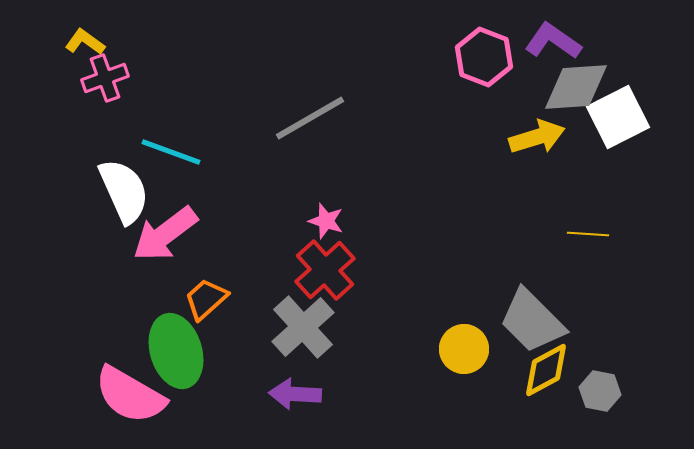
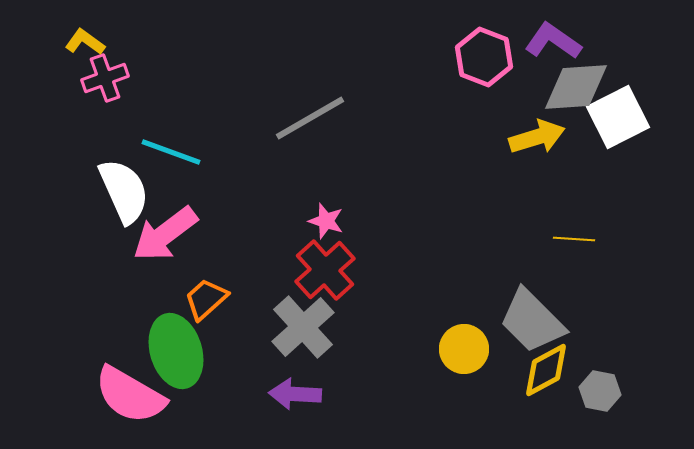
yellow line: moved 14 px left, 5 px down
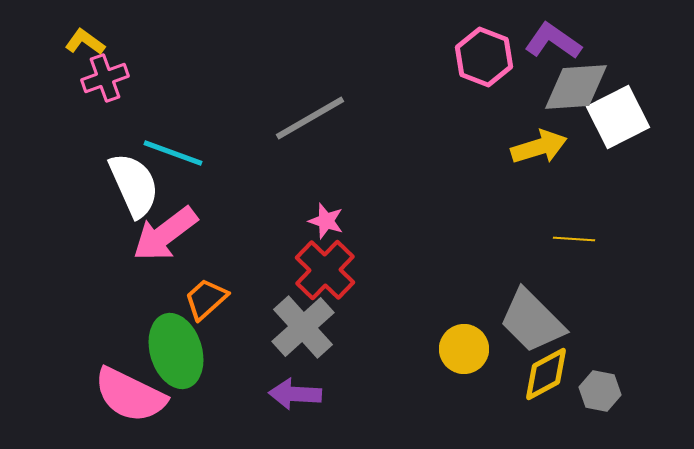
yellow arrow: moved 2 px right, 10 px down
cyan line: moved 2 px right, 1 px down
white semicircle: moved 10 px right, 6 px up
red cross: rotated 4 degrees counterclockwise
yellow diamond: moved 4 px down
pink semicircle: rotated 4 degrees counterclockwise
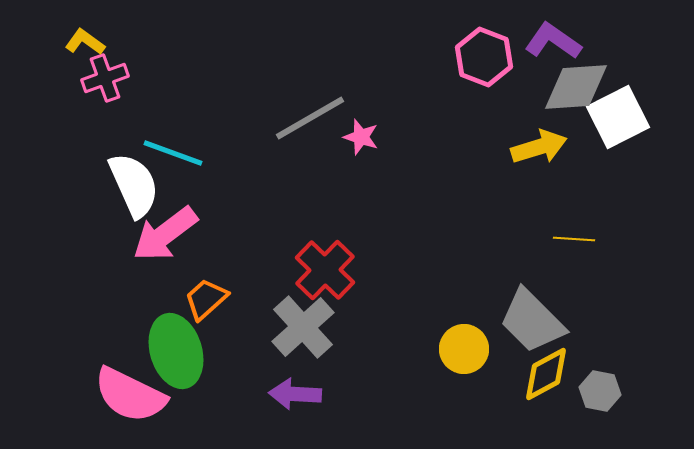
pink star: moved 35 px right, 84 px up
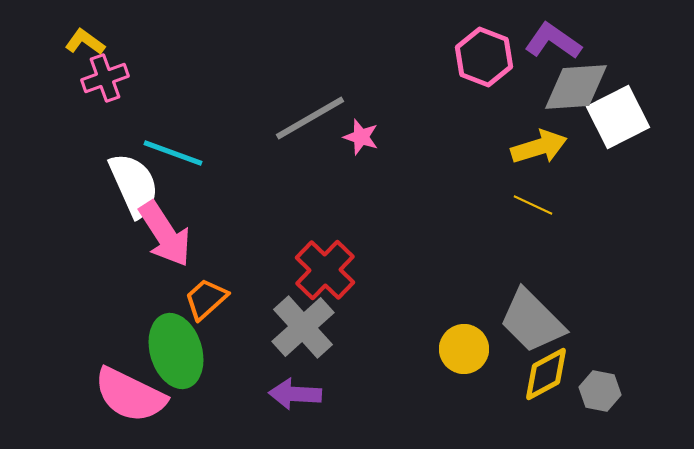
pink arrow: rotated 86 degrees counterclockwise
yellow line: moved 41 px left, 34 px up; rotated 21 degrees clockwise
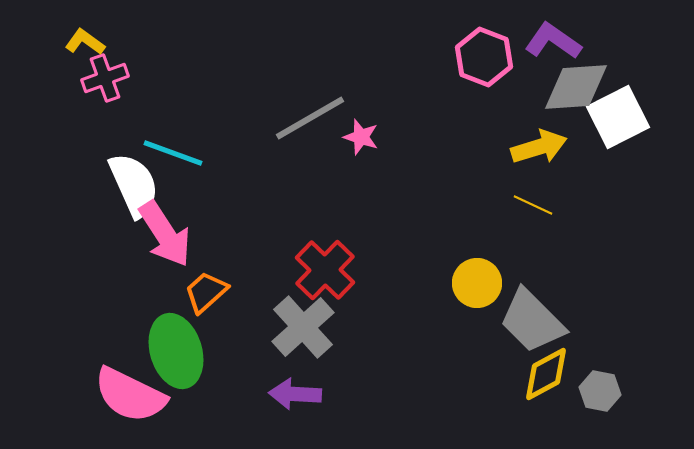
orange trapezoid: moved 7 px up
yellow circle: moved 13 px right, 66 px up
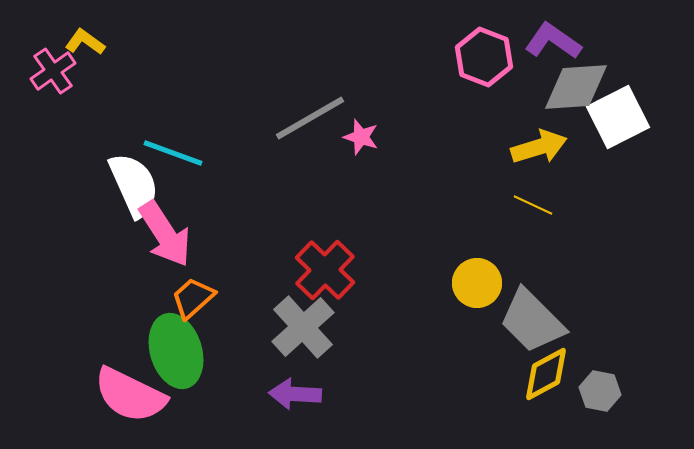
pink cross: moved 52 px left, 7 px up; rotated 15 degrees counterclockwise
orange trapezoid: moved 13 px left, 6 px down
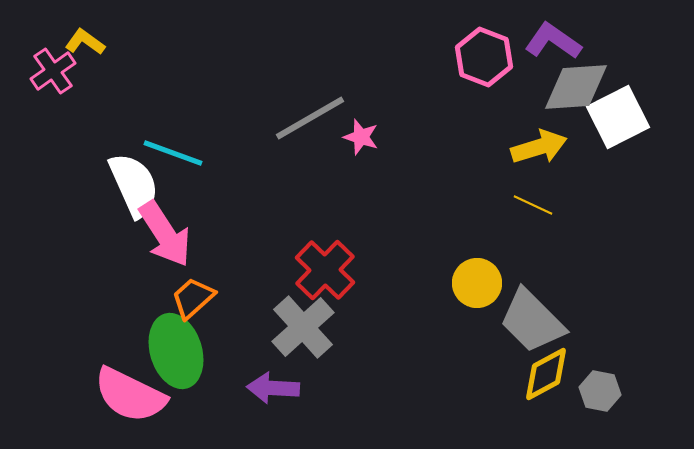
purple arrow: moved 22 px left, 6 px up
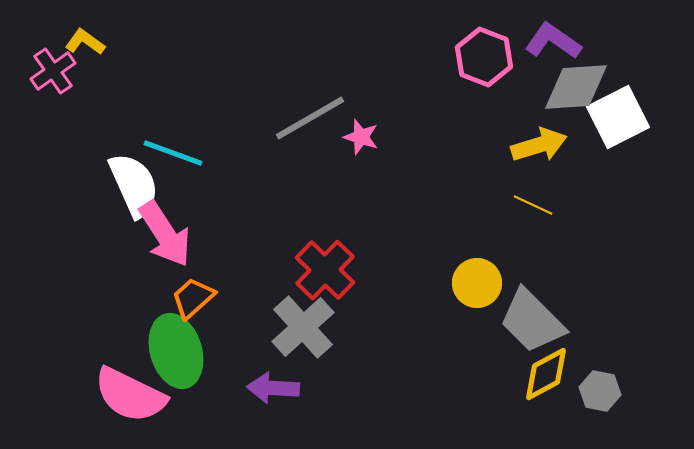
yellow arrow: moved 2 px up
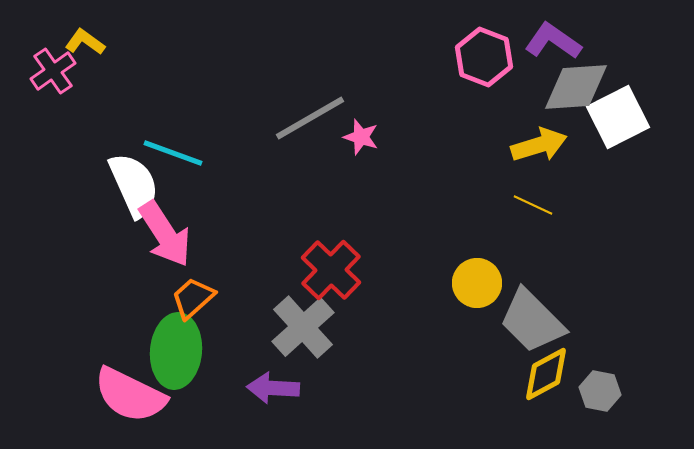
red cross: moved 6 px right
green ellipse: rotated 22 degrees clockwise
